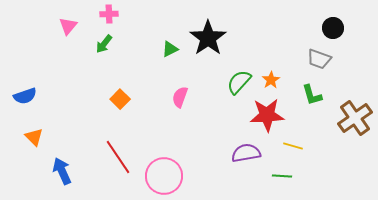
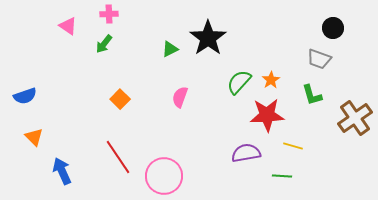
pink triangle: rotated 36 degrees counterclockwise
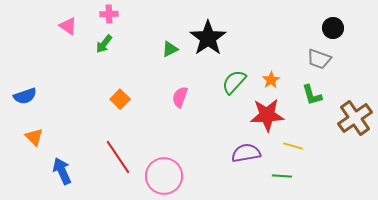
green semicircle: moved 5 px left
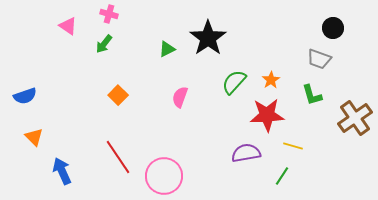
pink cross: rotated 18 degrees clockwise
green triangle: moved 3 px left
orange square: moved 2 px left, 4 px up
green line: rotated 60 degrees counterclockwise
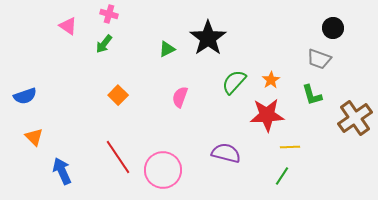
yellow line: moved 3 px left, 1 px down; rotated 18 degrees counterclockwise
purple semicircle: moved 20 px left; rotated 24 degrees clockwise
pink circle: moved 1 px left, 6 px up
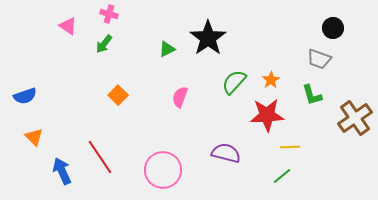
red line: moved 18 px left
green line: rotated 18 degrees clockwise
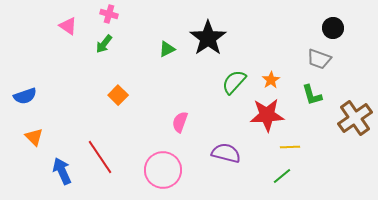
pink semicircle: moved 25 px down
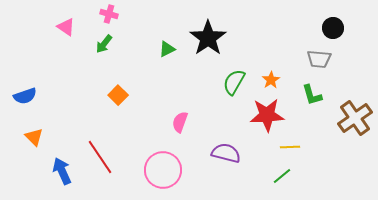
pink triangle: moved 2 px left, 1 px down
gray trapezoid: rotated 15 degrees counterclockwise
green semicircle: rotated 12 degrees counterclockwise
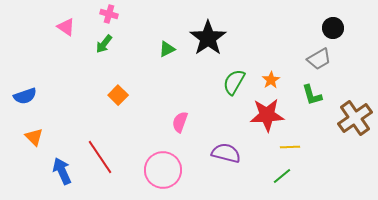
gray trapezoid: rotated 35 degrees counterclockwise
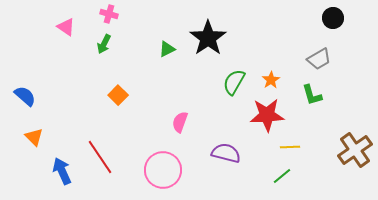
black circle: moved 10 px up
green arrow: rotated 12 degrees counterclockwise
blue semicircle: rotated 120 degrees counterclockwise
brown cross: moved 32 px down
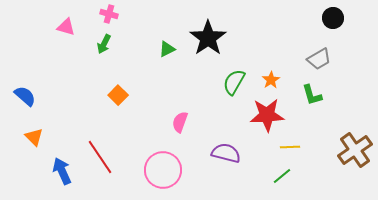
pink triangle: rotated 18 degrees counterclockwise
